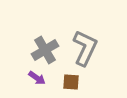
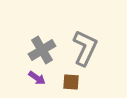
gray cross: moved 3 px left
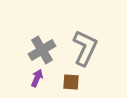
purple arrow: rotated 102 degrees counterclockwise
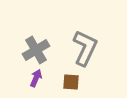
gray cross: moved 6 px left
purple arrow: moved 1 px left
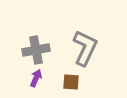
gray cross: rotated 20 degrees clockwise
